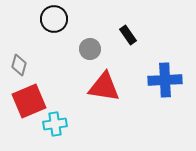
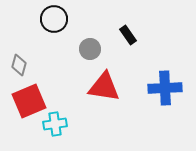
blue cross: moved 8 px down
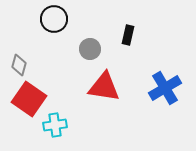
black rectangle: rotated 48 degrees clockwise
blue cross: rotated 28 degrees counterclockwise
red square: moved 2 px up; rotated 32 degrees counterclockwise
cyan cross: moved 1 px down
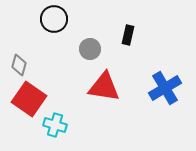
cyan cross: rotated 25 degrees clockwise
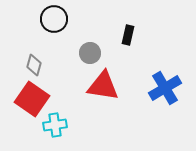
gray circle: moved 4 px down
gray diamond: moved 15 px right
red triangle: moved 1 px left, 1 px up
red square: moved 3 px right
cyan cross: rotated 25 degrees counterclockwise
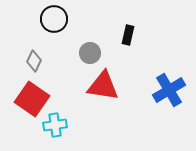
gray diamond: moved 4 px up; rotated 10 degrees clockwise
blue cross: moved 4 px right, 2 px down
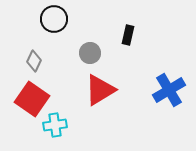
red triangle: moved 3 px left, 4 px down; rotated 40 degrees counterclockwise
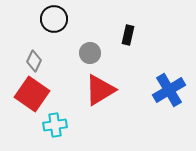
red square: moved 5 px up
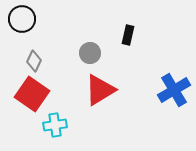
black circle: moved 32 px left
blue cross: moved 5 px right
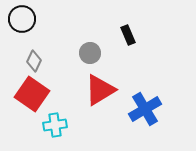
black rectangle: rotated 36 degrees counterclockwise
blue cross: moved 29 px left, 19 px down
